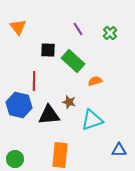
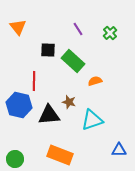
orange rectangle: rotated 75 degrees counterclockwise
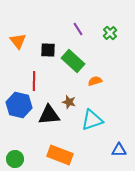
orange triangle: moved 14 px down
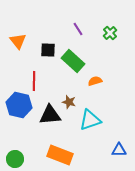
black triangle: moved 1 px right
cyan triangle: moved 2 px left
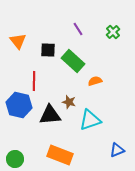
green cross: moved 3 px right, 1 px up
blue triangle: moved 2 px left; rotated 21 degrees counterclockwise
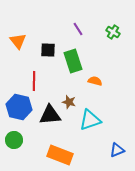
green cross: rotated 16 degrees counterclockwise
green rectangle: rotated 30 degrees clockwise
orange semicircle: rotated 32 degrees clockwise
blue hexagon: moved 2 px down
green circle: moved 1 px left, 19 px up
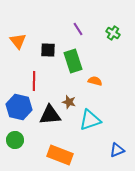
green cross: moved 1 px down
green circle: moved 1 px right
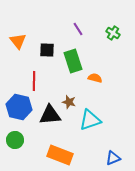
black square: moved 1 px left
orange semicircle: moved 3 px up
blue triangle: moved 4 px left, 8 px down
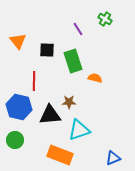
green cross: moved 8 px left, 14 px up
brown star: rotated 16 degrees counterclockwise
cyan triangle: moved 11 px left, 10 px down
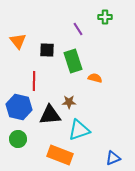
green cross: moved 2 px up; rotated 32 degrees counterclockwise
green circle: moved 3 px right, 1 px up
